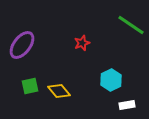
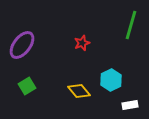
green line: rotated 72 degrees clockwise
green square: moved 3 px left; rotated 18 degrees counterclockwise
yellow diamond: moved 20 px right
white rectangle: moved 3 px right
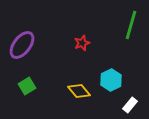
white rectangle: rotated 42 degrees counterclockwise
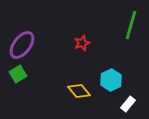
green square: moved 9 px left, 12 px up
white rectangle: moved 2 px left, 1 px up
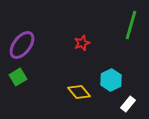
green square: moved 3 px down
yellow diamond: moved 1 px down
